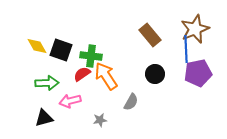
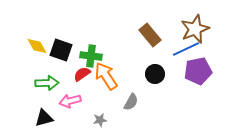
blue line: rotated 68 degrees clockwise
purple pentagon: moved 2 px up
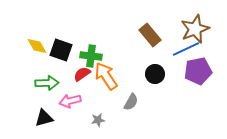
gray star: moved 2 px left
